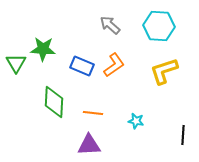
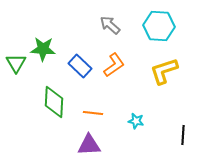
blue rectangle: moved 2 px left; rotated 20 degrees clockwise
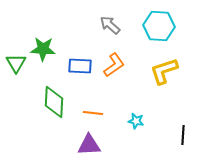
blue rectangle: rotated 40 degrees counterclockwise
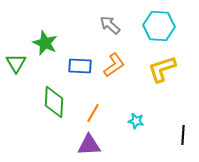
green star: moved 2 px right, 6 px up; rotated 20 degrees clockwise
yellow L-shape: moved 2 px left, 2 px up
orange line: rotated 66 degrees counterclockwise
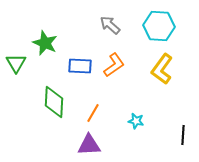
yellow L-shape: rotated 36 degrees counterclockwise
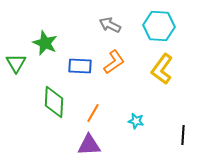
gray arrow: rotated 15 degrees counterclockwise
orange L-shape: moved 3 px up
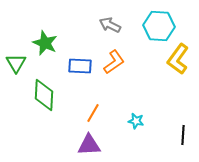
yellow L-shape: moved 16 px right, 10 px up
green diamond: moved 10 px left, 7 px up
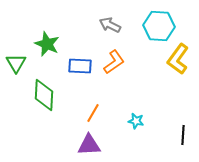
green star: moved 2 px right, 1 px down
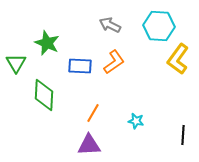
green star: moved 1 px up
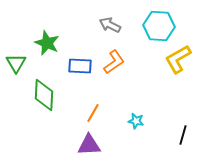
yellow L-shape: rotated 24 degrees clockwise
black line: rotated 12 degrees clockwise
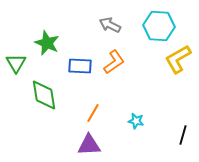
green diamond: rotated 12 degrees counterclockwise
